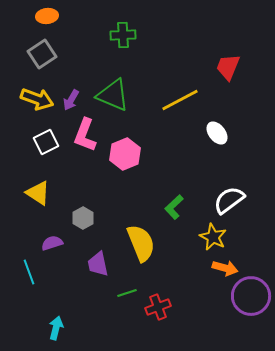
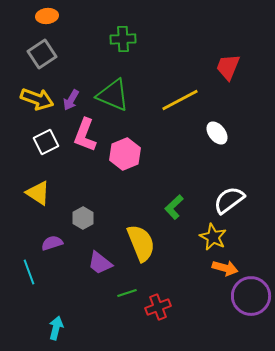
green cross: moved 4 px down
purple trapezoid: moved 2 px right, 1 px up; rotated 40 degrees counterclockwise
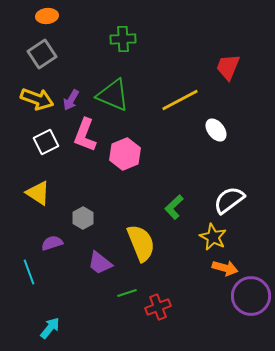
white ellipse: moved 1 px left, 3 px up
cyan arrow: moved 6 px left; rotated 25 degrees clockwise
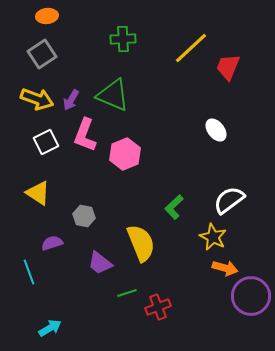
yellow line: moved 11 px right, 52 px up; rotated 15 degrees counterclockwise
gray hexagon: moved 1 px right, 2 px up; rotated 20 degrees counterclockwise
cyan arrow: rotated 20 degrees clockwise
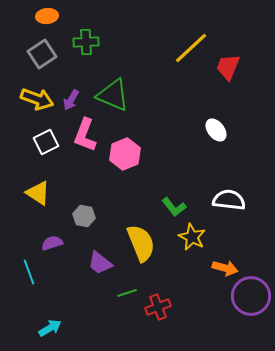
green cross: moved 37 px left, 3 px down
white semicircle: rotated 44 degrees clockwise
green L-shape: rotated 85 degrees counterclockwise
yellow star: moved 21 px left
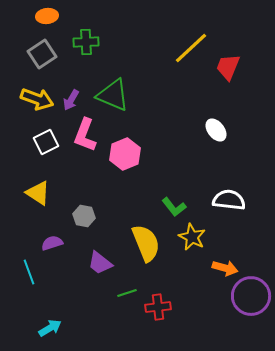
yellow semicircle: moved 5 px right
red cross: rotated 15 degrees clockwise
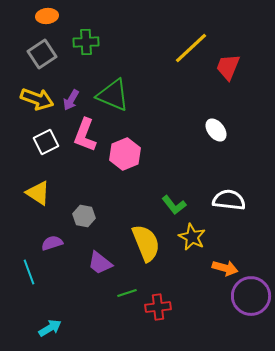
green L-shape: moved 2 px up
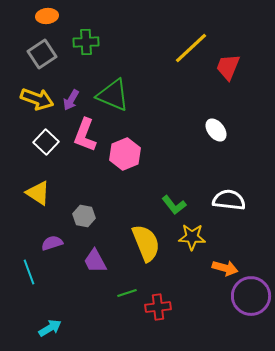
white square: rotated 20 degrees counterclockwise
yellow star: rotated 24 degrees counterclockwise
purple trapezoid: moved 5 px left, 2 px up; rotated 24 degrees clockwise
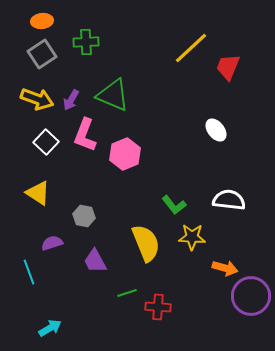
orange ellipse: moved 5 px left, 5 px down
red cross: rotated 10 degrees clockwise
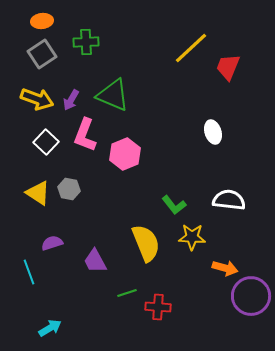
white ellipse: moved 3 px left, 2 px down; rotated 20 degrees clockwise
gray hexagon: moved 15 px left, 27 px up
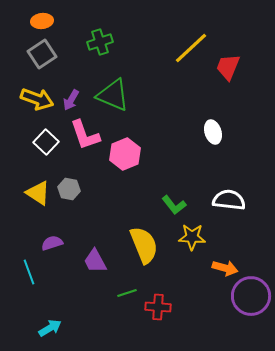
green cross: moved 14 px right; rotated 15 degrees counterclockwise
pink L-shape: rotated 40 degrees counterclockwise
yellow semicircle: moved 2 px left, 2 px down
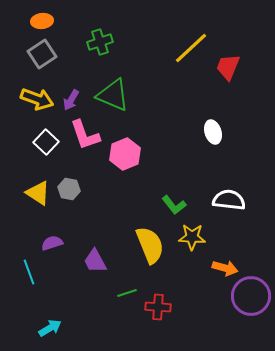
yellow semicircle: moved 6 px right
